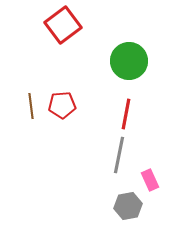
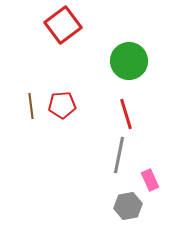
red line: rotated 28 degrees counterclockwise
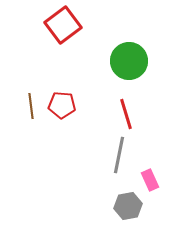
red pentagon: rotated 8 degrees clockwise
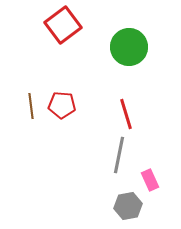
green circle: moved 14 px up
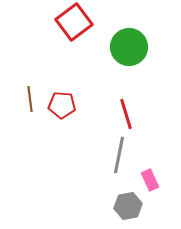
red square: moved 11 px right, 3 px up
brown line: moved 1 px left, 7 px up
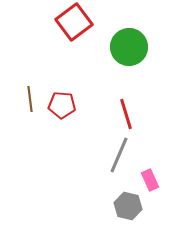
gray line: rotated 12 degrees clockwise
gray hexagon: rotated 24 degrees clockwise
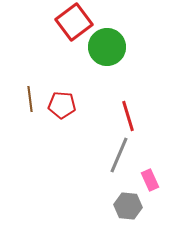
green circle: moved 22 px left
red line: moved 2 px right, 2 px down
gray hexagon: rotated 8 degrees counterclockwise
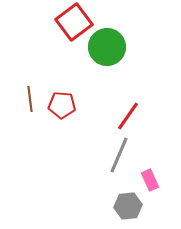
red line: rotated 52 degrees clockwise
gray hexagon: rotated 12 degrees counterclockwise
